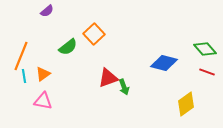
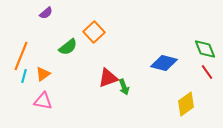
purple semicircle: moved 1 px left, 2 px down
orange square: moved 2 px up
green diamond: rotated 20 degrees clockwise
red line: rotated 35 degrees clockwise
cyan line: rotated 24 degrees clockwise
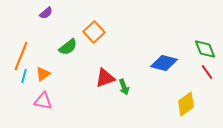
red triangle: moved 3 px left
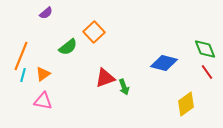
cyan line: moved 1 px left, 1 px up
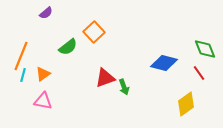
red line: moved 8 px left, 1 px down
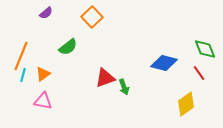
orange square: moved 2 px left, 15 px up
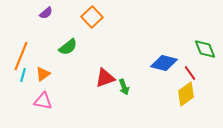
red line: moved 9 px left
yellow diamond: moved 10 px up
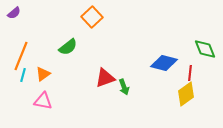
purple semicircle: moved 32 px left
red line: rotated 42 degrees clockwise
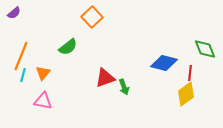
orange triangle: moved 1 px up; rotated 14 degrees counterclockwise
